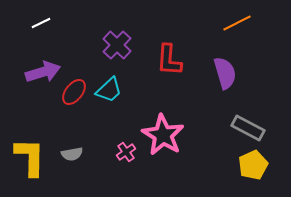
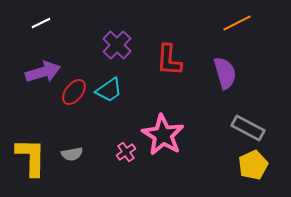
cyan trapezoid: rotated 8 degrees clockwise
yellow L-shape: moved 1 px right
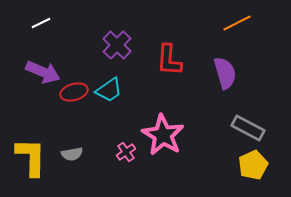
purple arrow: rotated 40 degrees clockwise
red ellipse: rotated 36 degrees clockwise
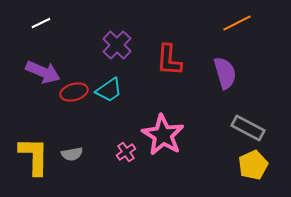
yellow L-shape: moved 3 px right, 1 px up
